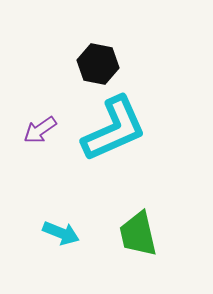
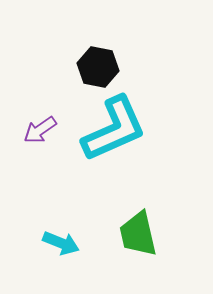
black hexagon: moved 3 px down
cyan arrow: moved 10 px down
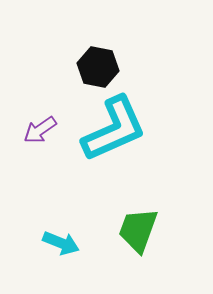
green trapezoid: moved 4 px up; rotated 33 degrees clockwise
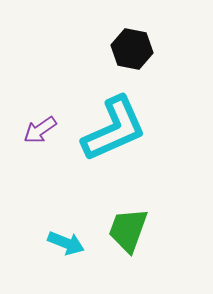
black hexagon: moved 34 px right, 18 px up
green trapezoid: moved 10 px left
cyan arrow: moved 5 px right
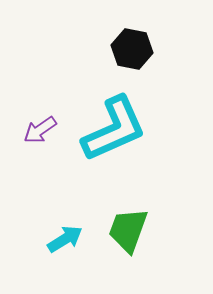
cyan arrow: moved 1 px left, 4 px up; rotated 54 degrees counterclockwise
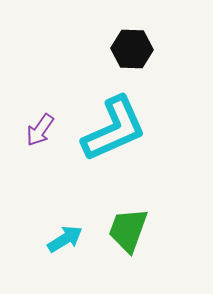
black hexagon: rotated 9 degrees counterclockwise
purple arrow: rotated 20 degrees counterclockwise
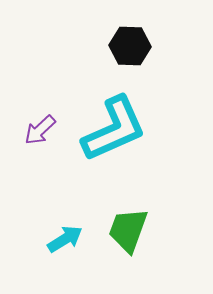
black hexagon: moved 2 px left, 3 px up
purple arrow: rotated 12 degrees clockwise
